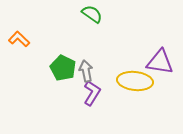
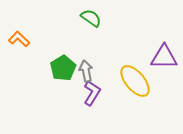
green semicircle: moved 1 px left, 4 px down
purple triangle: moved 4 px right, 5 px up; rotated 8 degrees counterclockwise
green pentagon: rotated 15 degrees clockwise
yellow ellipse: rotated 44 degrees clockwise
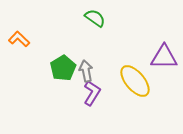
green semicircle: moved 4 px right
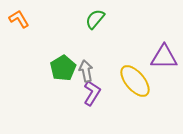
green semicircle: moved 1 px down; rotated 85 degrees counterclockwise
orange L-shape: moved 20 px up; rotated 15 degrees clockwise
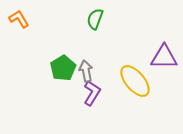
green semicircle: rotated 20 degrees counterclockwise
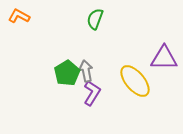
orange L-shape: moved 3 px up; rotated 30 degrees counterclockwise
purple triangle: moved 1 px down
green pentagon: moved 4 px right, 5 px down
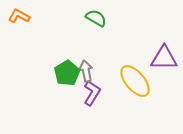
green semicircle: moved 1 px right, 1 px up; rotated 100 degrees clockwise
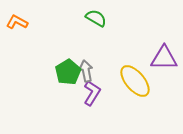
orange L-shape: moved 2 px left, 6 px down
green pentagon: moved 1 px right, 1 px up
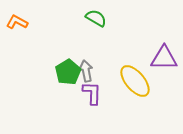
purple L-shape: rotated 30 degrees counterclockwise
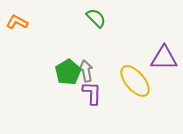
green semicircle: rotated 15 degrees clockwise
